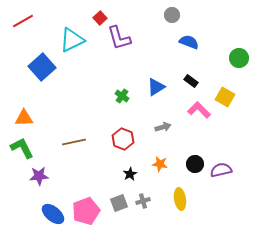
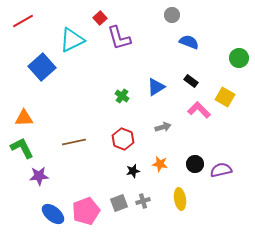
black star: moved 3 px right, 3 px up; rotated 16 degrees clockwise
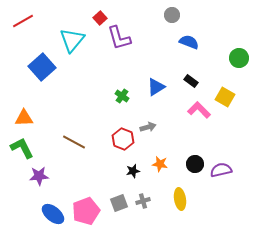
cyan triangle: rotated 24 degrees counterclockwise
gray arrow: moved 15 px left
brown line: rotated 40 degrees clockwise
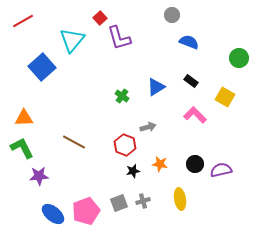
pink L-shape: moved 4 px left, 5 px down
red hexagon: moved 2 px right, 6 px down
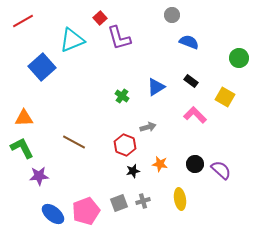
cyan triangle: rotated 28 degrees clockwise
purple semicircle: rotated 55 degrees clockwise
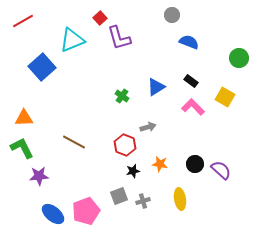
pink L-shape: moved 2 px left, 8 px up
gray square: moved 7 px up
